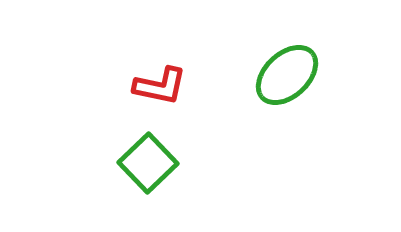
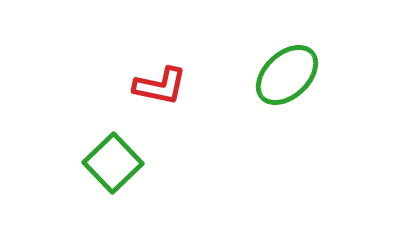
green square: moved 35 px left
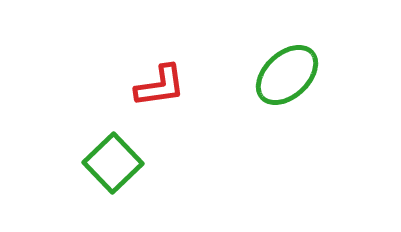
red L-shape: rotated 20 degrees counterclockwise
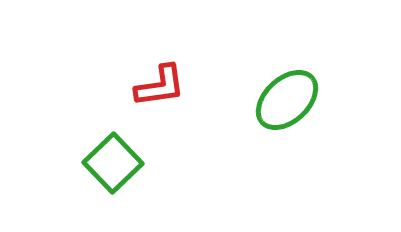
green ellipse: moved 25 px down
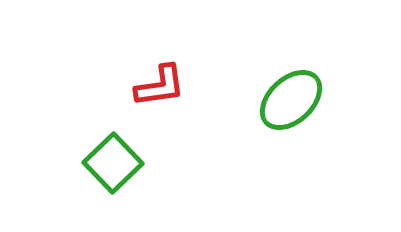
green ellipse: moved 4 px right
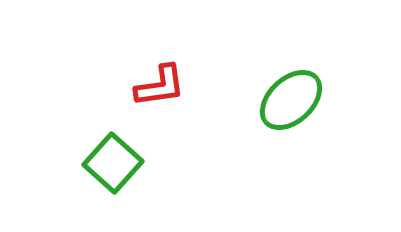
green square: rotated 4 degrees counterclockwise
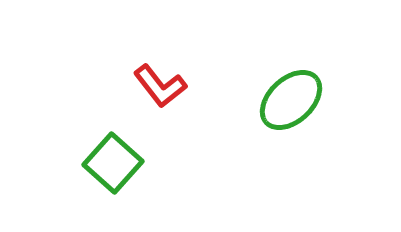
red L-shape: rotated 60 degrees clockwise
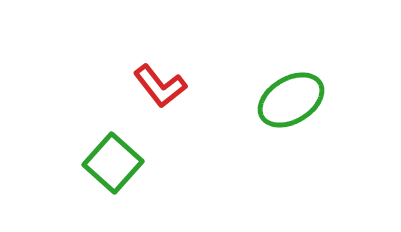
green ellipse: rotated 12 degrees clockwise
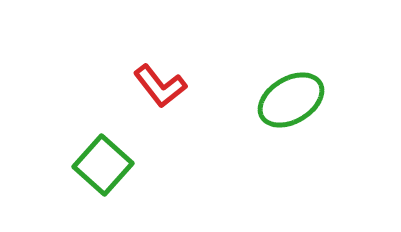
green square: moved 10 px left, 2 px down
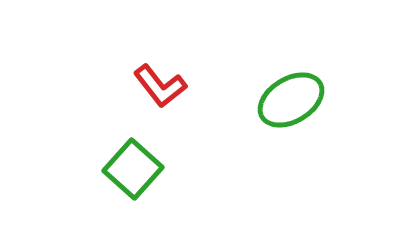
green square: moved 30 px right, 4 px down
